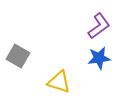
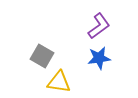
gray square: moved 24 px right
yellow triangle: rotated 10 degrees counterclockwise
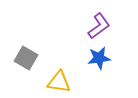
gray square: moved 16 px left, 2 px down
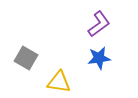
purple L-shape: moved 2 px up
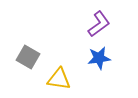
gray square: moved 2 px right, 1 px up
yellow triangle: moved 3 px up
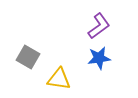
purple L-shape: moved 2 px down
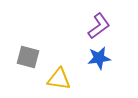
gray square: rotated 15 degrees counterclockwise
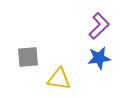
purple L-shape: rotated 8 degrees counterclockwise
gray square: rotated 20 degrees counterclockwise
